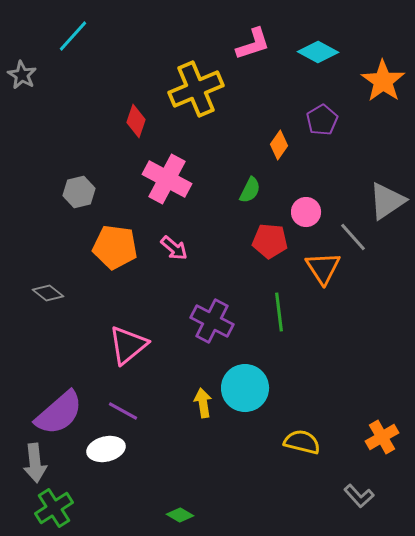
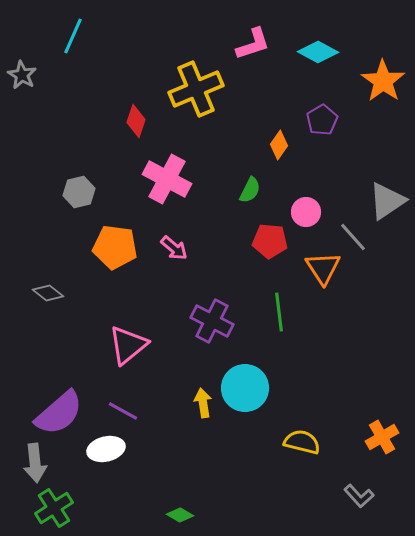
cyan line: rotated 18 degrees counterclockwise
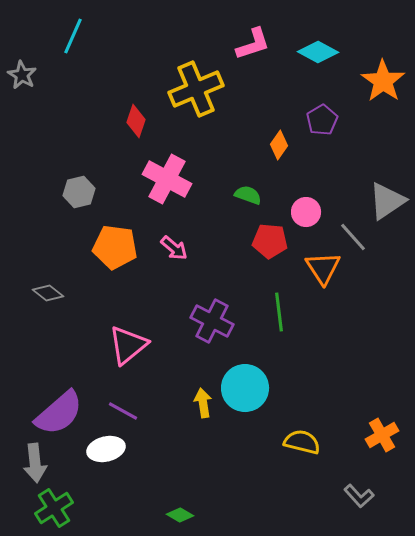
green semicircle: moved 2 px left, 5 px down; rotated 96 degrees counterclockwise
orange cross: moved 2 px up
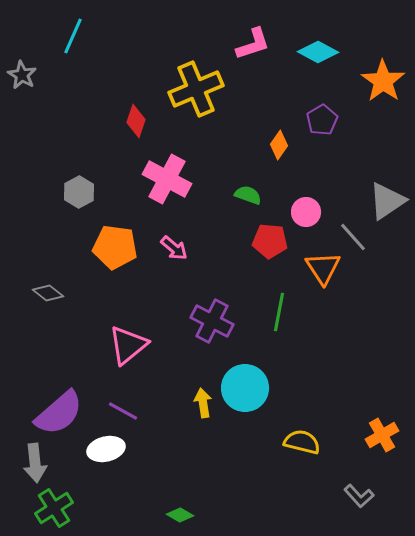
gray hexagon: rotated 16 degrees counterclockwise
green line: rotated 18 degrees clockwise
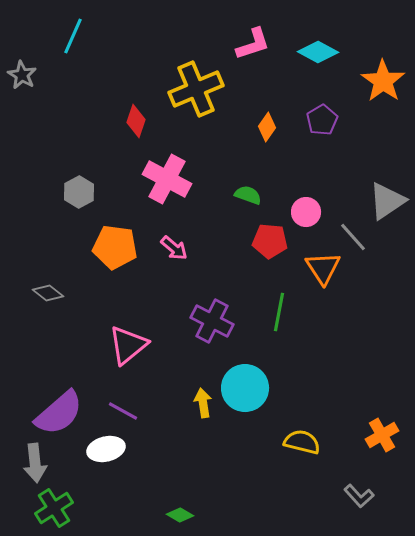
orange diamond: moved 12 px left, 18 px up
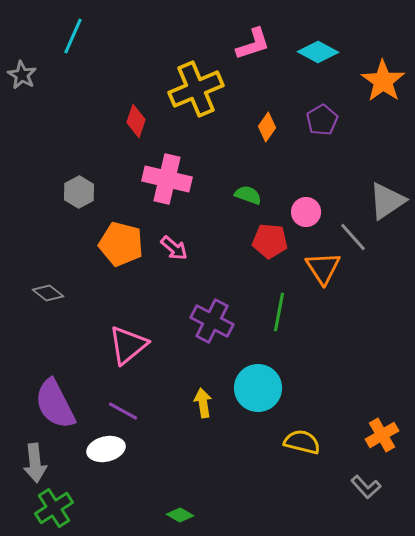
pink cross: rotated 15 degrees counterclockwise
orange pentagon: moved 6 px right, 3 px up; rotated 6 degrees clockwise
cyan circle: moved 13 px right
purple semicircle: moved 4 px left, 9 px up; rotated 104 degrees clockwise
gray L-shape: moved 7 px right, 9 px up
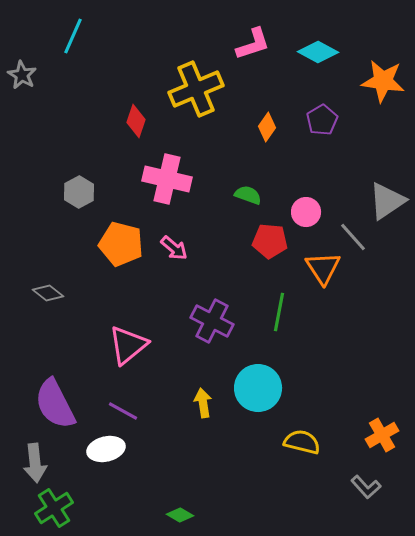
orange star: rotated 27 degrees counterclockwise
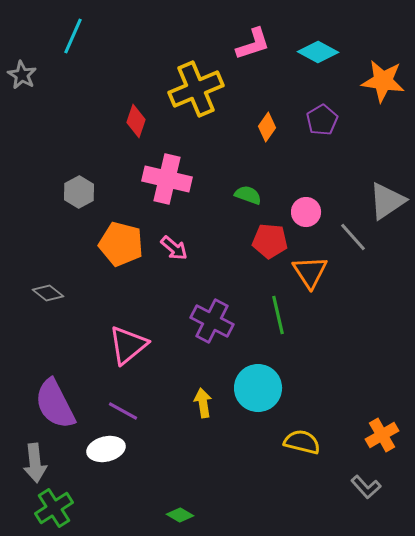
orange triangle: moved 13 px left, 4 px down
green line: moved 1 px left, 3 px down; rotated 24 degrees counterclockwise
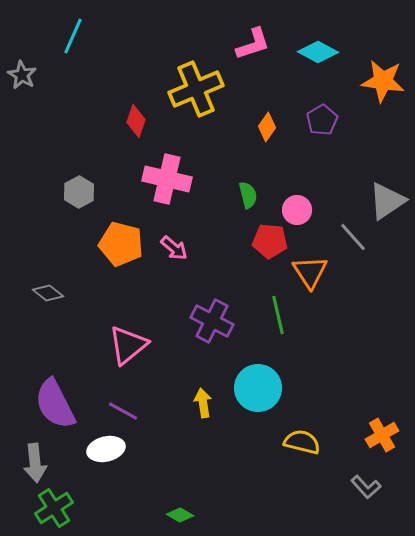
green semicircle: rotated 56 degrees clockwise
pink circle: moved 9 px left, 2 px up
